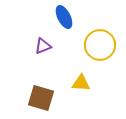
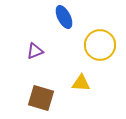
purple triangle: moved 8 px left, 5 px down
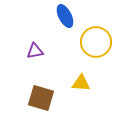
blue ellipse: moved 1 px right, 1 px up
yellow circle: moved 4 px left, 3 px up
purple triangle: rotated 12 degrees clockwise
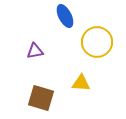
yellow circle: moved 1 px right
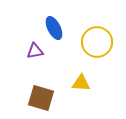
blue ellipse: moved 11 px left, 12 px down
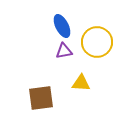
blue ellipse: moved 8 px right, 2 px up
purple triangle: moved 29 px right
brown square: rotated 24 degrees counterclockwise
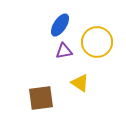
blue ellipse: moved 2 px left, 1 px up; rotated 60 degrees clockwise
yellow triangle: moved 1 px left; rotated 30 degrees clockwise
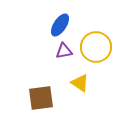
yellow circle: moved 1 px left, 5 px down
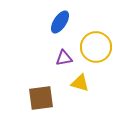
blue ellipse: moved 3 px up
purple triangle: moved 7 px down
yellow triangle: rotated 18 degrees counterclockwise
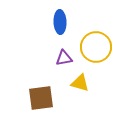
blue ellipse: rotated 35 degrees counterclockwise
